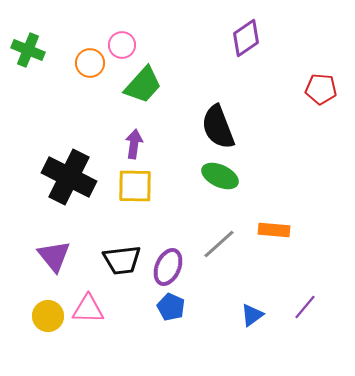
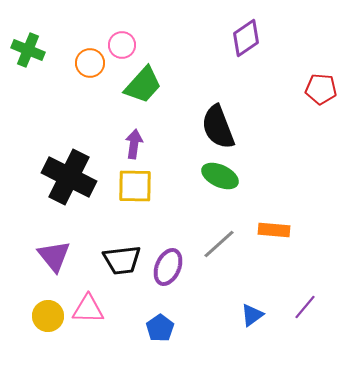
blue pentagon: moved 11 px left, 21 px down; rotated 12 degrees clockwise
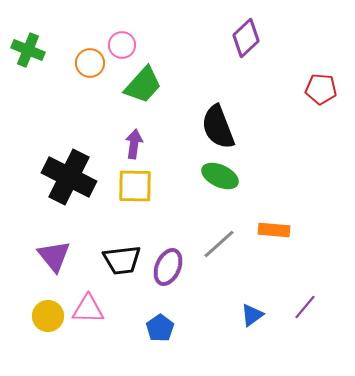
purple diamond: rotated 9 degrees counterclockwise
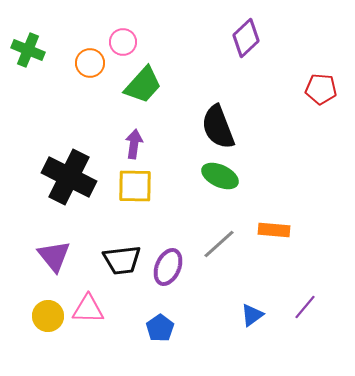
pink circle: moved 1 px right, 3 px up
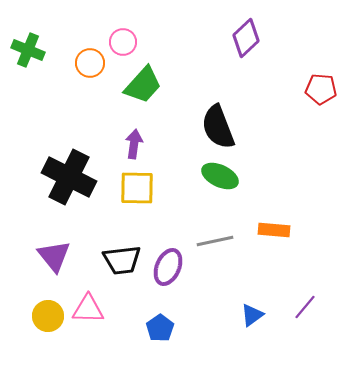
yellow square: moved 2 px right, 2 px down
gray line: moved 4 px left, 3 px up; rotated 30 degrees clockwise
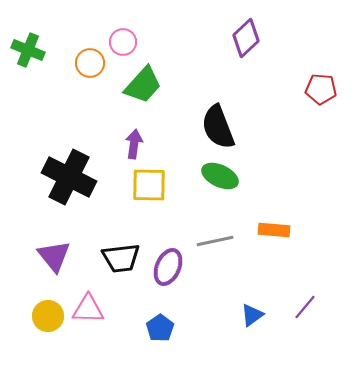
yellow square: moved 12 px right, 3 px up
black trapezoid: moved 1 px left, 2 px up
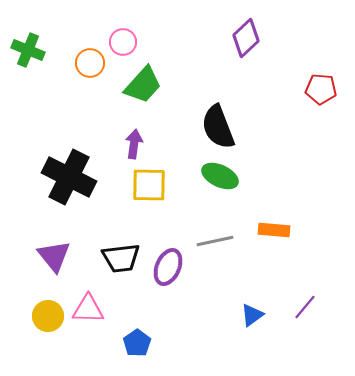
blue pentagon: moved 23 px left, 15 px down
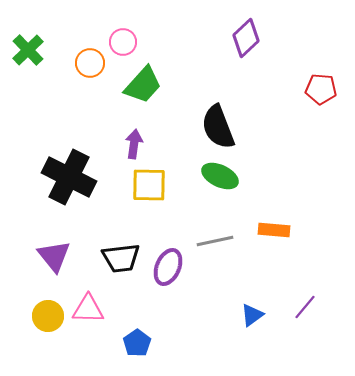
green cross: rotated 24 degrees clockwise
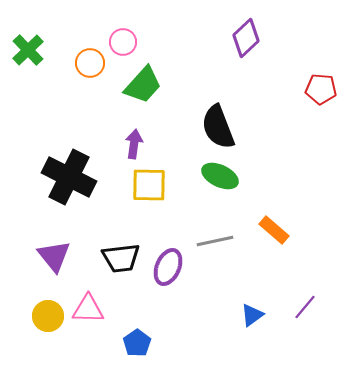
orange rectangle: rotated 36 degrees clockwise
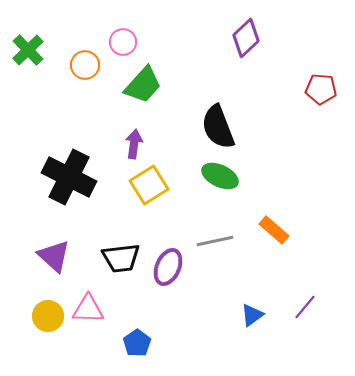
orange circle: moved 5 px left, 2 px down
yellow square: rotated 33 degrees counterclockwise
purple triangle: rotated 9 degrees counterclockwise
